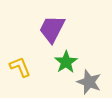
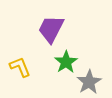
purple trapezoid: moved 1 px left
gray star: rotated 20 degrees clockwise
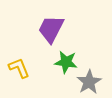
green star: rotated 30 degrees counterclockwise
yellow L-shape: moved 1 px left, 1 px down
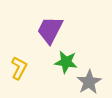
purple trapezoid: moved 1 px left, 1 px down
yellow L-shape: rotated 50 degrees clockwise
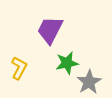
green star: moved 1 px right, 1 px down; rotated 20 degrees counterclockwise
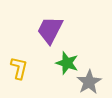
green star: rotated 30 degrees clockwise
yellow L-shape: rotated 15 degrees counterclockwise
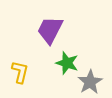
yellow L-shape: moved 1 px right, 4 px down
gray star: moved 1 px right
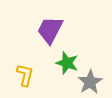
yellow L-shape: moved 5 px right, 3 px down
